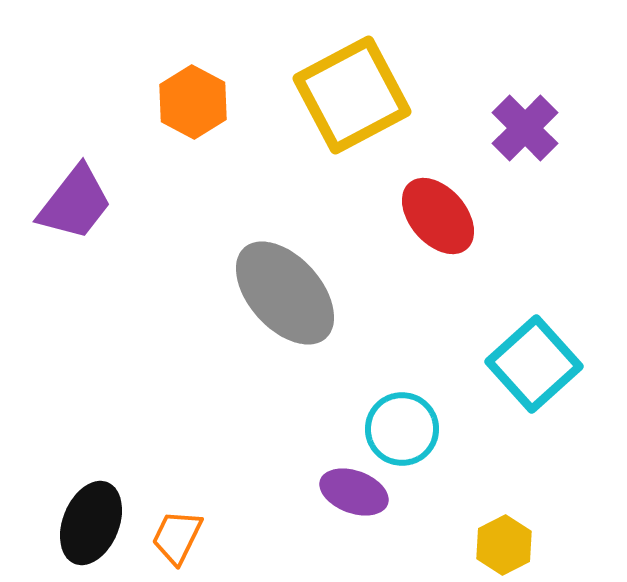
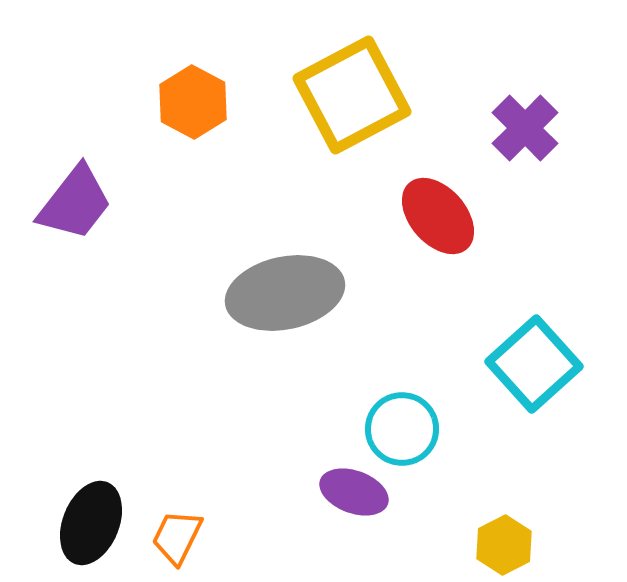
gray ellipse: rotated 60 degrees counterclockwise
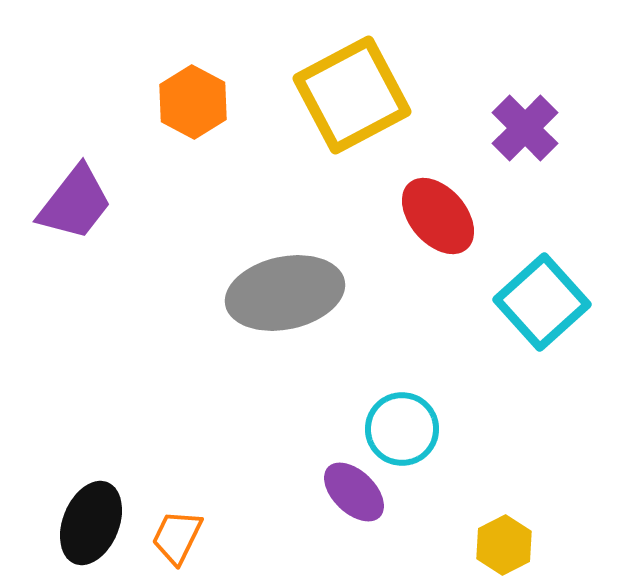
cyan square: moved 8 px right, 62 px up
purple ellipse: rotated 24 degrees clockwise
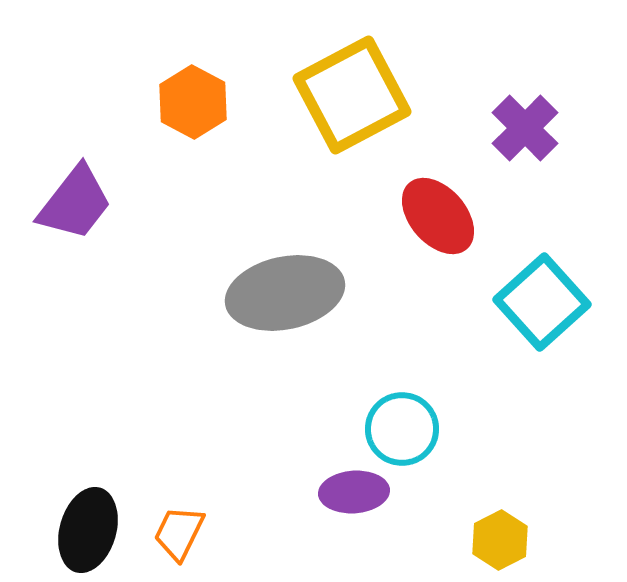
purple ellipse: rotated 48 degrees counterclockwise
black ellipse: moved 3 px left, 7 px down; rotated 6 degrees counterclockwise
orange trapezoid: moved 2 px right, 4 px up
yellow hexagon: moved 4 px left, 5 px up
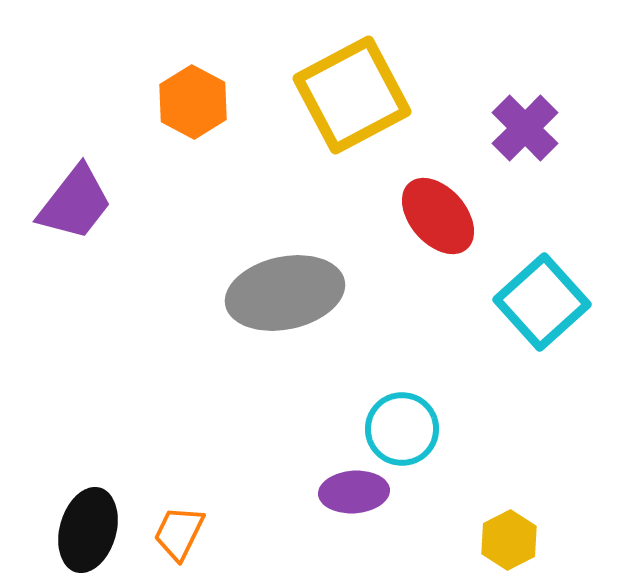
yellow hexagon: moved 9 px right
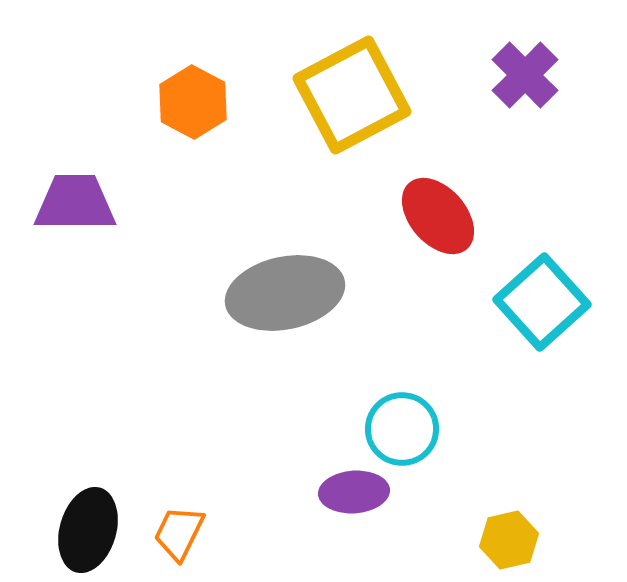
purple cross: moved 53 px up
purple trapezoid: rotated 128 degrees counterclockwise
yellow hexagon: rotated 14 degrees clockwise
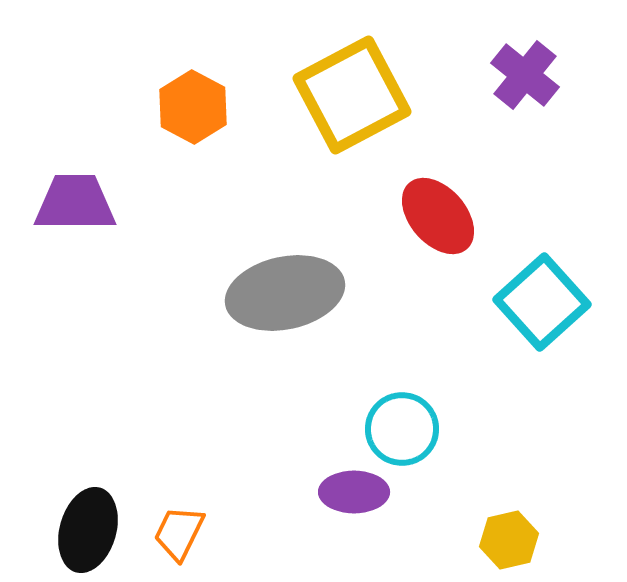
purple cross: rotated 6 degrees counterclockwise
orange hexagon: moved 5 px down
purple ellipse: rotated 4 degrees clockwise
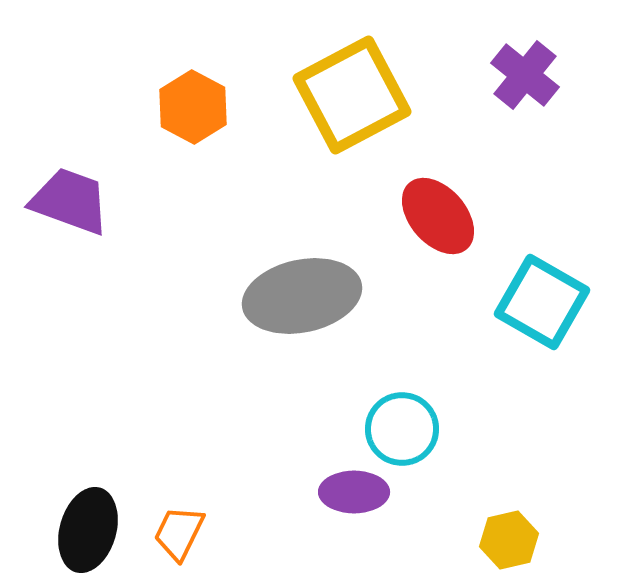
purple trapezoid: moved 5 px left, 2 px up; rotated 20 degrees clockwise
gray ellipse: moved 17 px right, 3 px down
cyan square: rotated 18 degrees counterclockwise
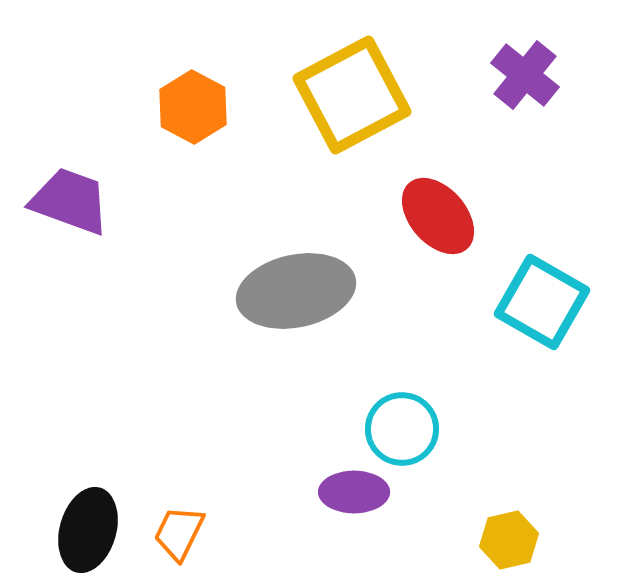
gray ellipse: moved 6 px left, 5 px up
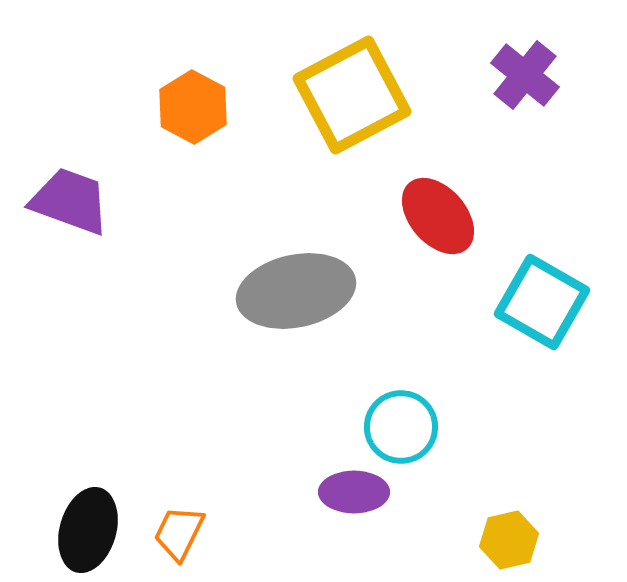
cyan circle: moved 1 px left, 2 px up
